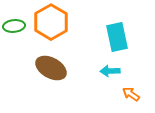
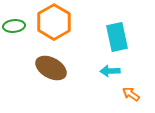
orange hexagon: moved 3 px right
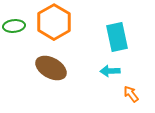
orange arrow: rotated 18 degrees clockwise
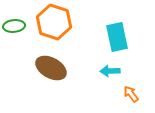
orange hexagon: rotated 12 degrees counterclockwise
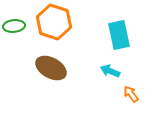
cyan rectangle: moved 2 px right, 2 px up
cyan arrow: rotated 24 degrees clockwise
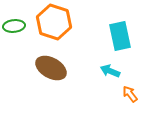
cyan rectangle: moved 1 px right, 1 px down
orange arrow: moved 1 px left
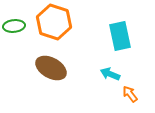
cyan arrow: moved 3 px down
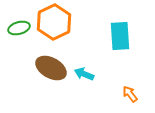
orange hexagon: rotated 16 degrees clockwise
green ellipse: moved 5 px right, 2 px down; rotated 10 degrees counterclockwise
cyan rectangle: rotated 8 degrees clockwise
cyan arrow: moved 26 px left
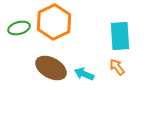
orange arrow: moved 13 px left, 27 px up
